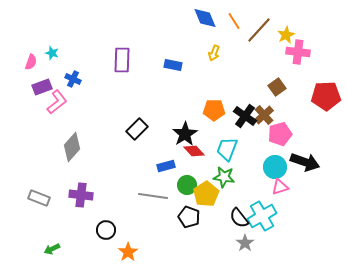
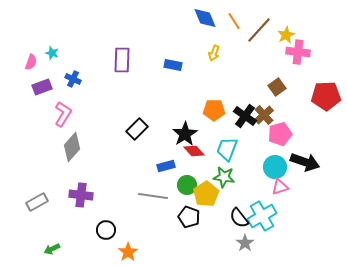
pink L-shape at (57, 102): moved 6 px right, 12 px down; rotated 20 degrees counterclockwise
gray rectangle at (39, 198): moved 2 px left, 4 px down; rotated 50 degrees counterclockwise
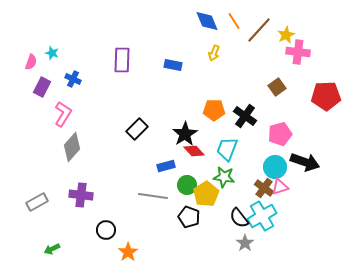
blue diamond at (205, 18): moved 2 px right, 3 px down
purple rectangle at (42, 87): rotated 42 degrees counterclockwise
brown cross at (264, 115): moved 73 px down; rotated 12 degrees counterclockwise
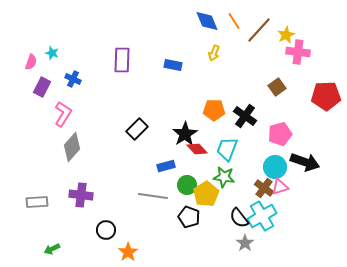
red diamond at (194, 151): moved 3 px right, 2 px up
gray rectangle at (37, 202): rotated 25 degrees clockwise
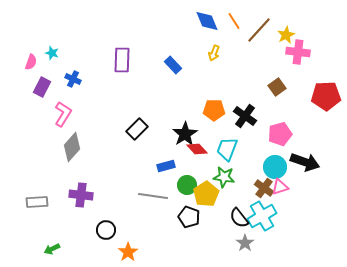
blue rectangle at (173, 65): rotated 36 degrees clockwise
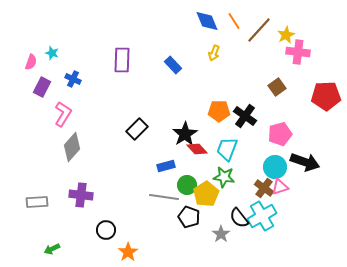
orange pentagon at (214, 110): moved 5 px right, 1 px down
gray line at (153, 196): moved 11 px right, 1 px down
gray star at (245, 243): moved 24 px left, 9 px up
